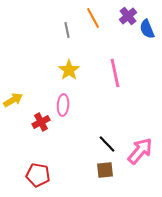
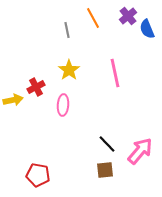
yellow arrow: rotated 18 degrees clockwise
red cross: moved 5 px left, 35 px up
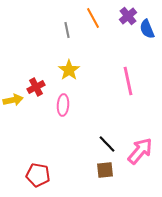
pink line: moved 13 px right, 8 px down
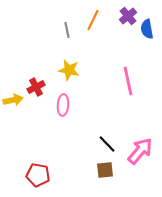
orange line: moved 2 px down; rotated 55 degrees clockwise
blue semicircle: rotated 12 degrees clockwise
yellow star: rotated 25 degrees counterclockwise
